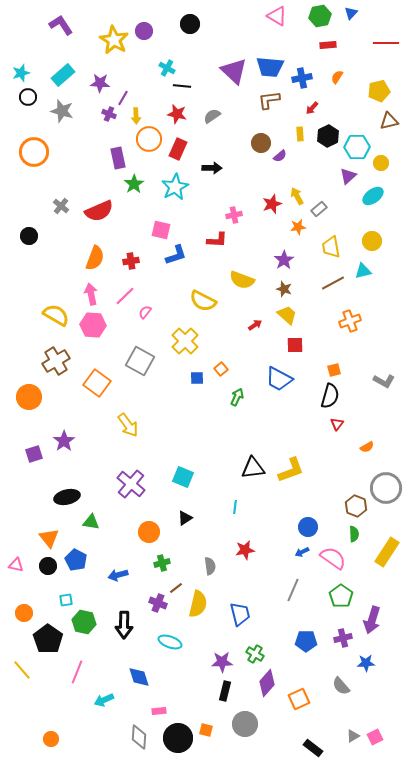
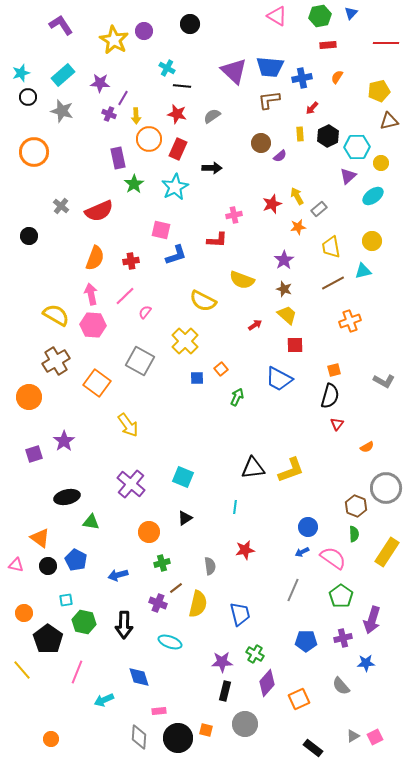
orange triangle at (49, 538): moved 9 px left; rotated 15 degrees counterclockwise
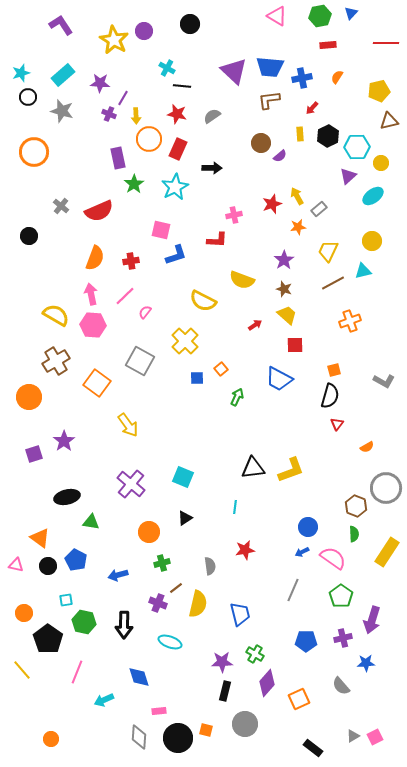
yellow trapezoid at (331, 247): moved 3 px left, 4 px down; rotated 35 degrees clockwise
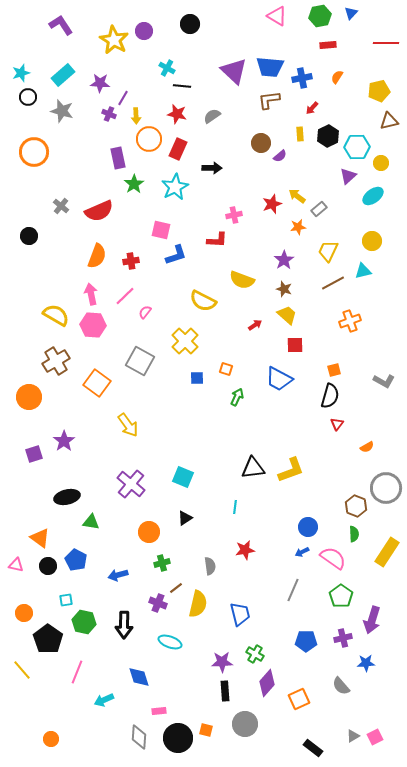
yellow arrow at (297, 196): rotated 24 degrees counterclockwise
orange semicircle at (95, 258): moved 2 px right, 2 px up
orange square at (221, 369): moved 5 px right; rotated 32 degrees counterclockwise
black rectangle at (225, 691): rotated 18 degrees counterclockwise
